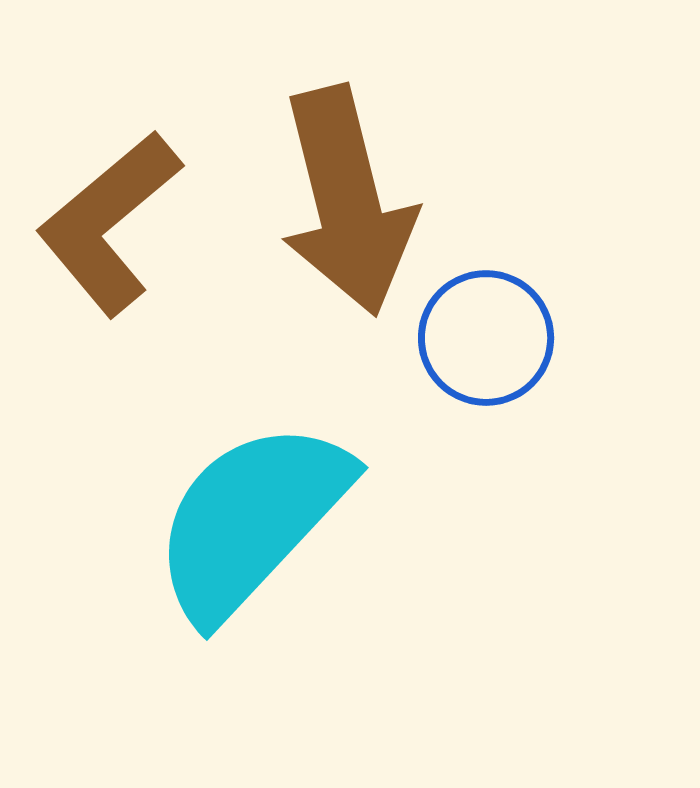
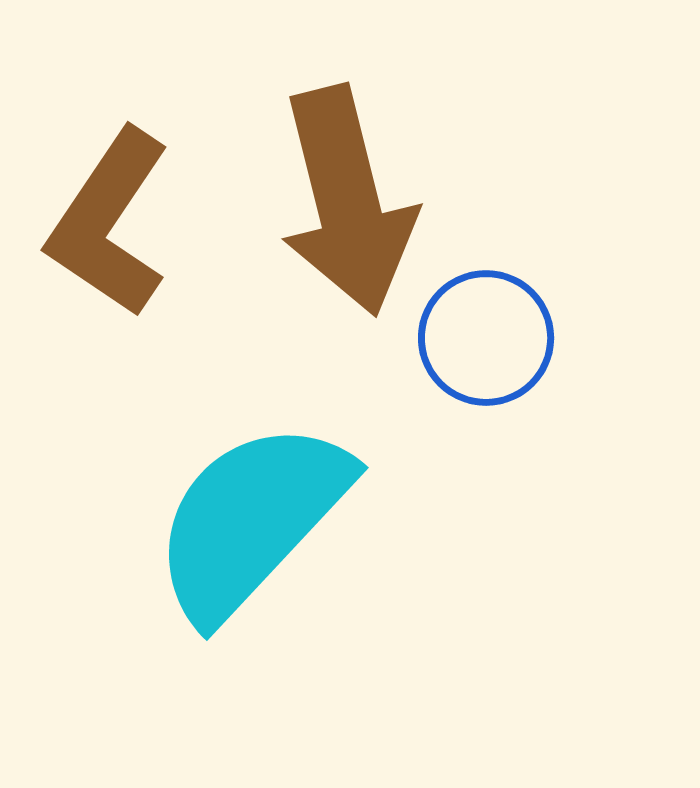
brown L-shape: rotated 16 degrees counterclockwise
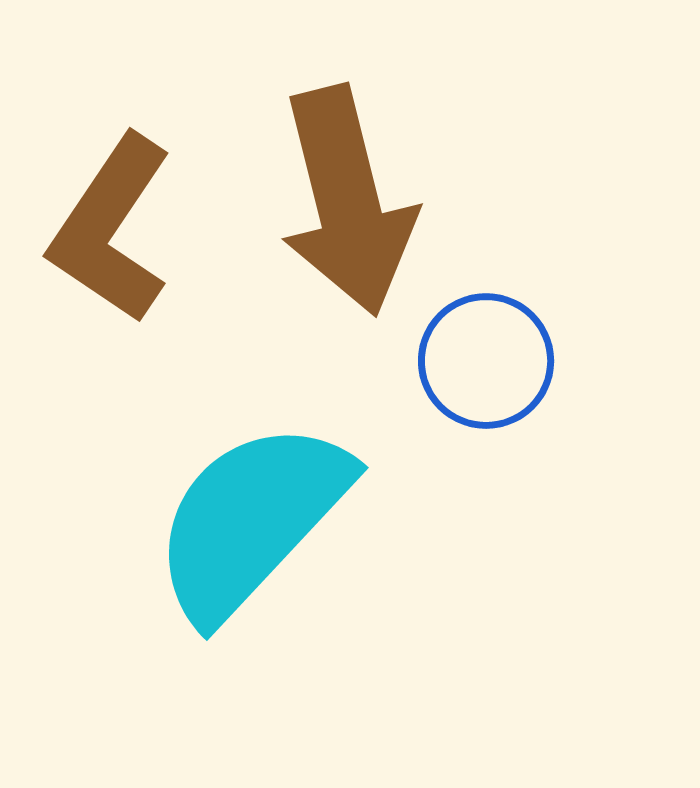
brown L-shape: moved 2 px right, 6 px down
blue circle: moved 23 px down
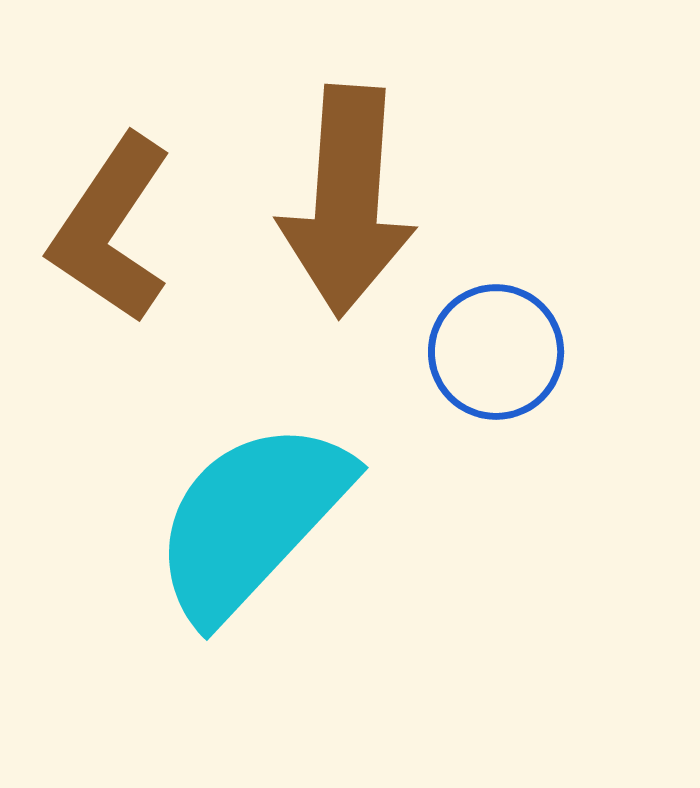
brown arrow: rotated 18 degrees clockwise
blue circle: moved 10 px right, 9 px up
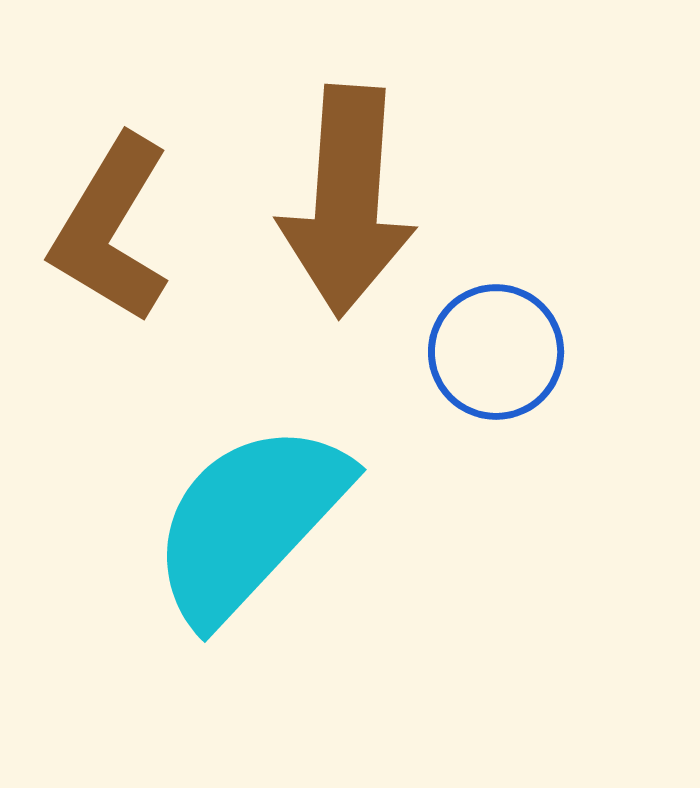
brown L-shape: rotated 3 degrees counterclockwise
cyan semicircle: moved 2 px left, 2 px down
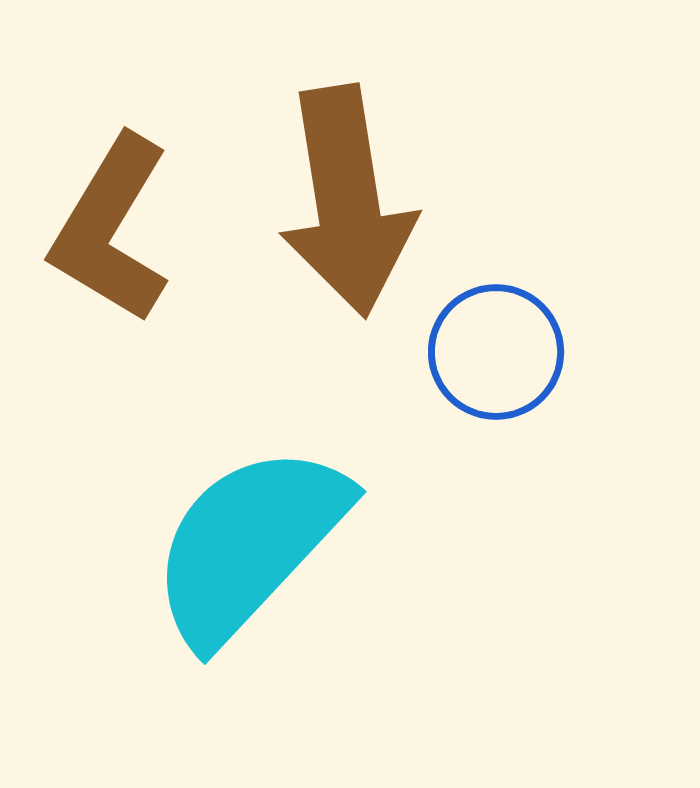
brown arrow: rotated 13 degrees counterclockwise
cyan semicircle: moved 22 px down
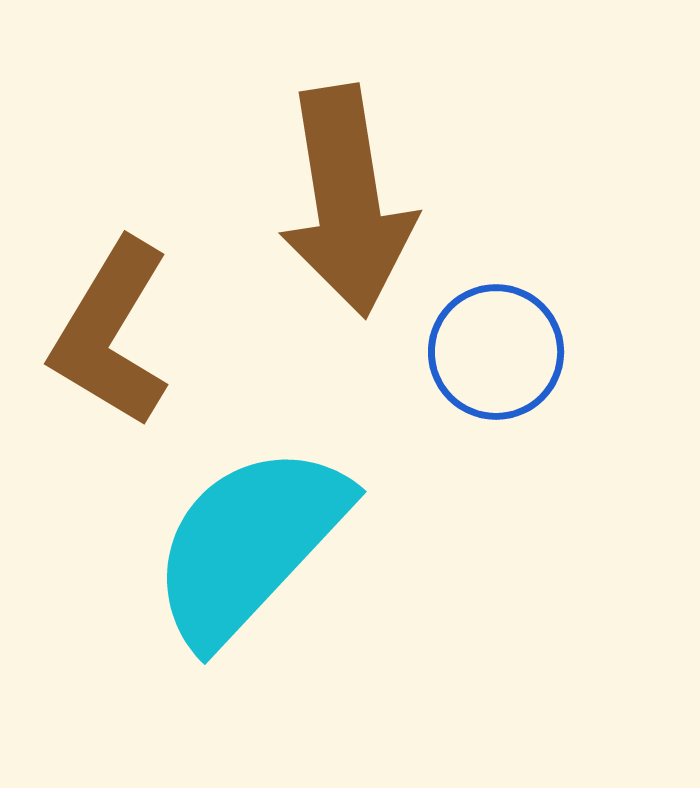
brown L-shape: moved 104 px down
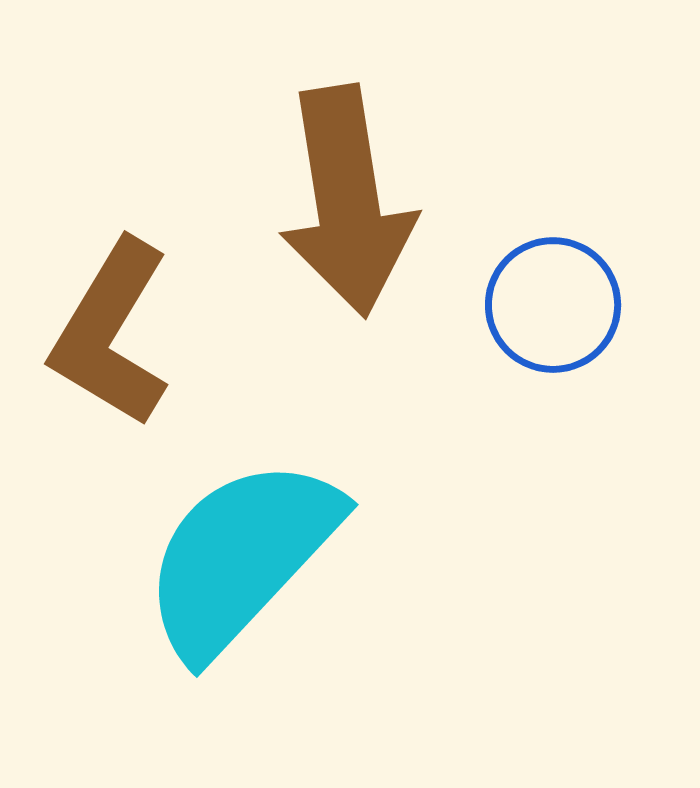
blue circle: moved 57 px right, 47 px up
cyan semicircle: moved 8 px left, 13 px down
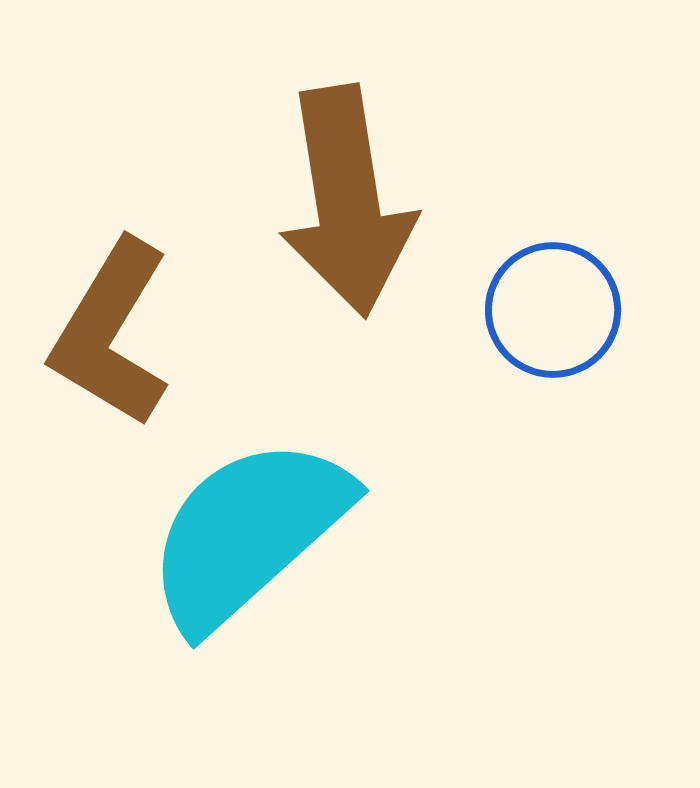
blue circle: moved 5 px down
cyan semicircle: moved 7 px right, 24 px up; rotated 5 degrees clockwise
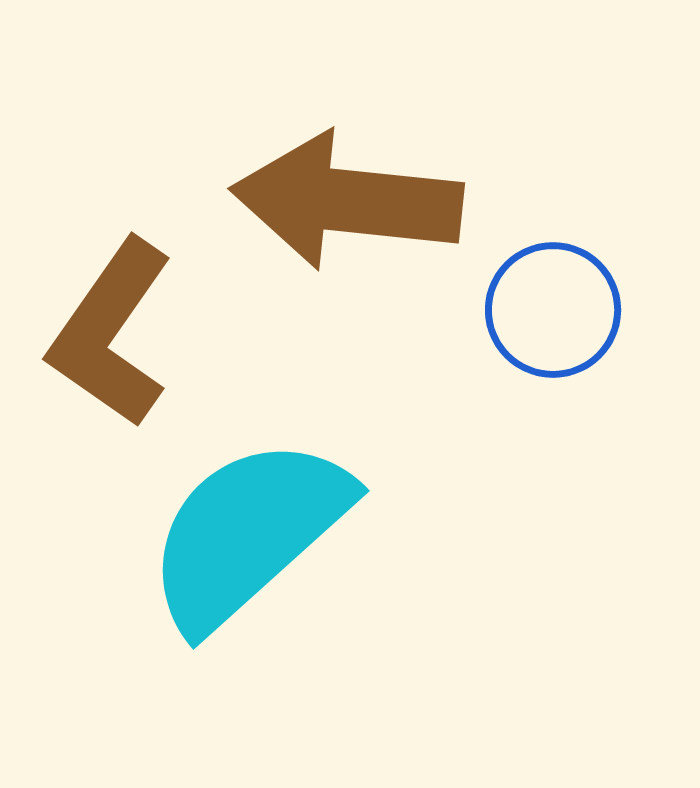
brown arrow: rotated 105 degrees clockwise
brown L-shape: rotated 4 degrees clockwise
